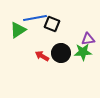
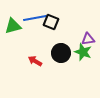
black square: moved 1 px left, 2 px up
green triangle: moved 5 px left, 4 px up; rotated 18 degrees clockwise
green star: rotated 24 degrees clockwise
red arrow: moved 7 px left, 5 px down
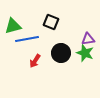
blue line: moved 8 px left, 21 px down
green star: moved 2 px right, 1 px down
red arrow: rotated 88 degrees counterclockwise
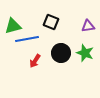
purple triangle: moved 13 px up
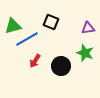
purple triangle: moved 2 px down
blue line: rotated 20 degrees counterclockwise
black circle: moved 13 px down
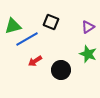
purple triangle: moved 1 px up; rotated 24 degrees counterclockwise
green star: moved 3 px right, 1 px down
red arrow: rotated 24 degrees clockwise
black circle: moved 4 px down
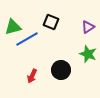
green triangle: moved 1 px down
red arrow: moved 3 px left, 15 px down; rotated 32 degrees counterclockwise
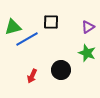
black square: rotated 21 degrees counterclockwise
green star: moved 1 px left, 1 px up
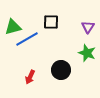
purple triangle: rotated 24 degrees counterclockwise
red arrow: moved 2 px left, 1 px down
